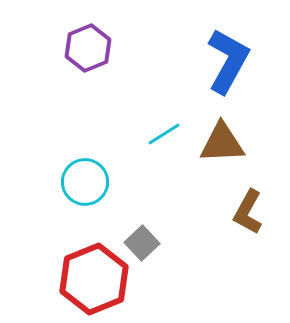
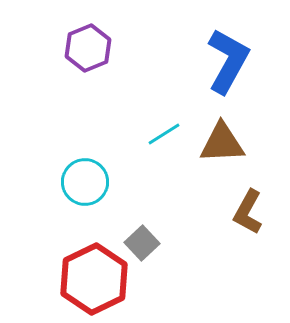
red hexagon: rotated 4 degrees counterclockwise
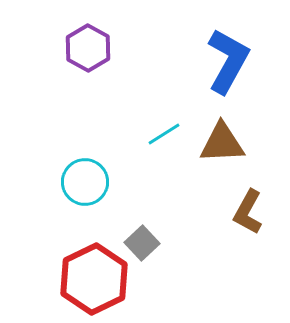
purple hexagon: rotated 9 degrees counterclockwise
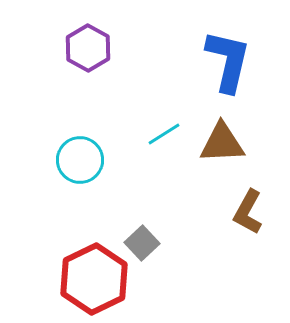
blue L-shape: rotated 16 degrees counterclockwise
cyan circle: moved 5 px left, 22 px up
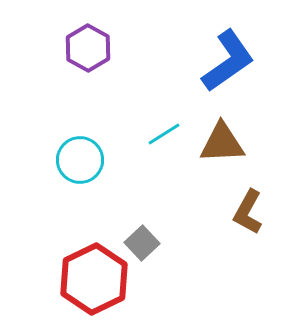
blue L-shape: rotated 42 degrees clockwise
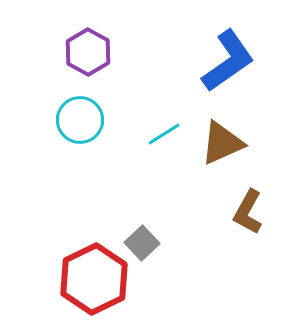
purple hexagon: moved 4 px down
brown triangle: rotated 21 degrees counterclockwise
cyan circle: moved 40 px up
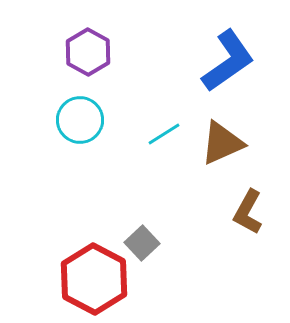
red hexagon: rotated 6 degrees counterclockwise
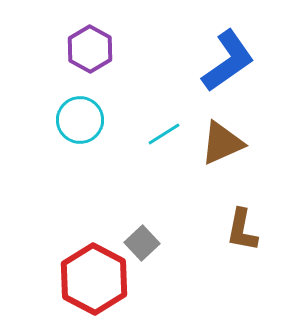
purple hexagon: moved 2 px right, 3 px up
brown L-shape: moved 6 px left, 18 px down; rotated 18 degrees counterclockwise
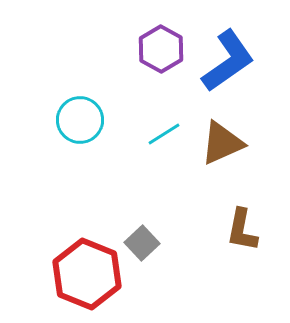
purple hexagon: moved 71 px right
red hexagon: moved 7 px left, 5 px up; rotated 6 degrees counterclockwise
